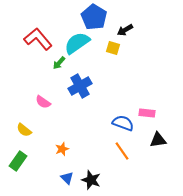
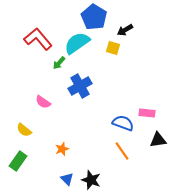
blue triangle: moved 1 px down
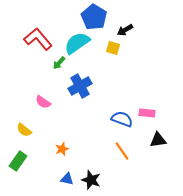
blue semicircle: moved 1 px left, 4 px up
blue triangle: rotated 32 degrees counterclockwise
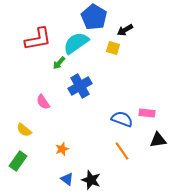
red L-shape: rotated 120 degrees clockwise
cyan semicircle: moved 1 px left
pink semicircle: rotated 21 degrees clockwise
blue triangle: rotated 24 degrees clockwise
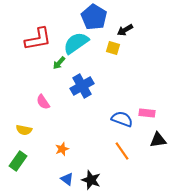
blue cross: moved 2 px right
yellow semicircle: rotated 28 degrees counterclockwise
